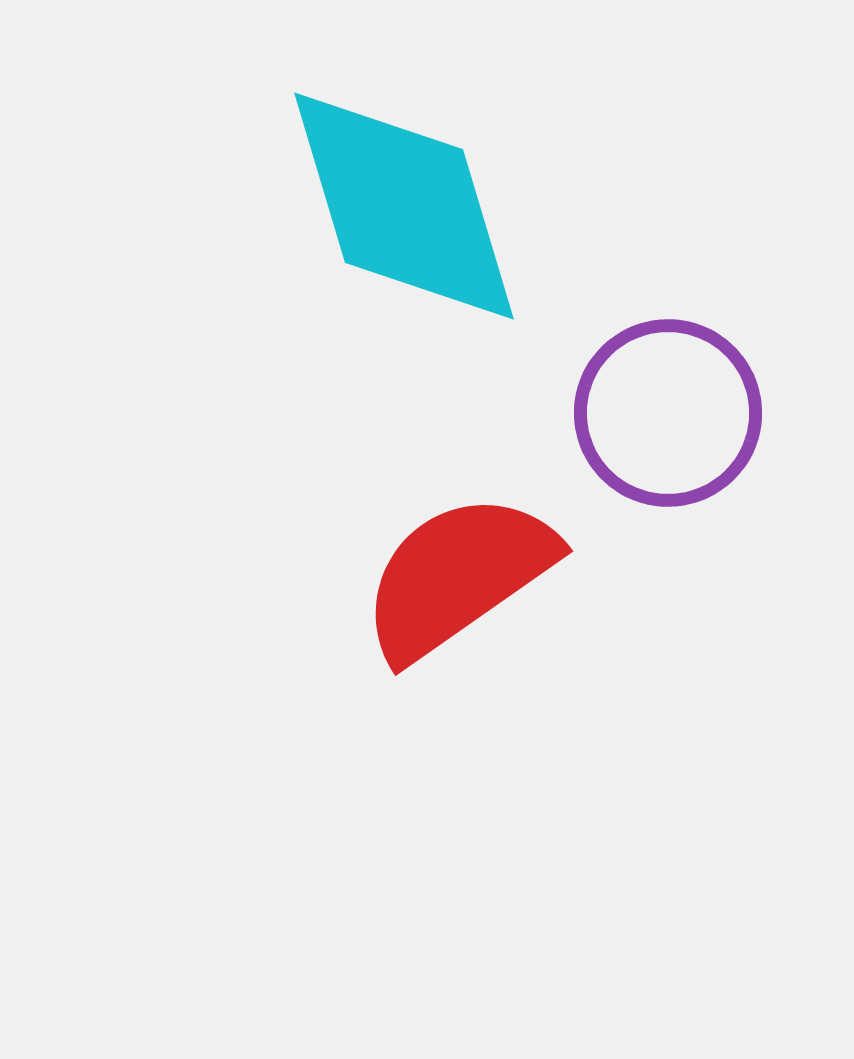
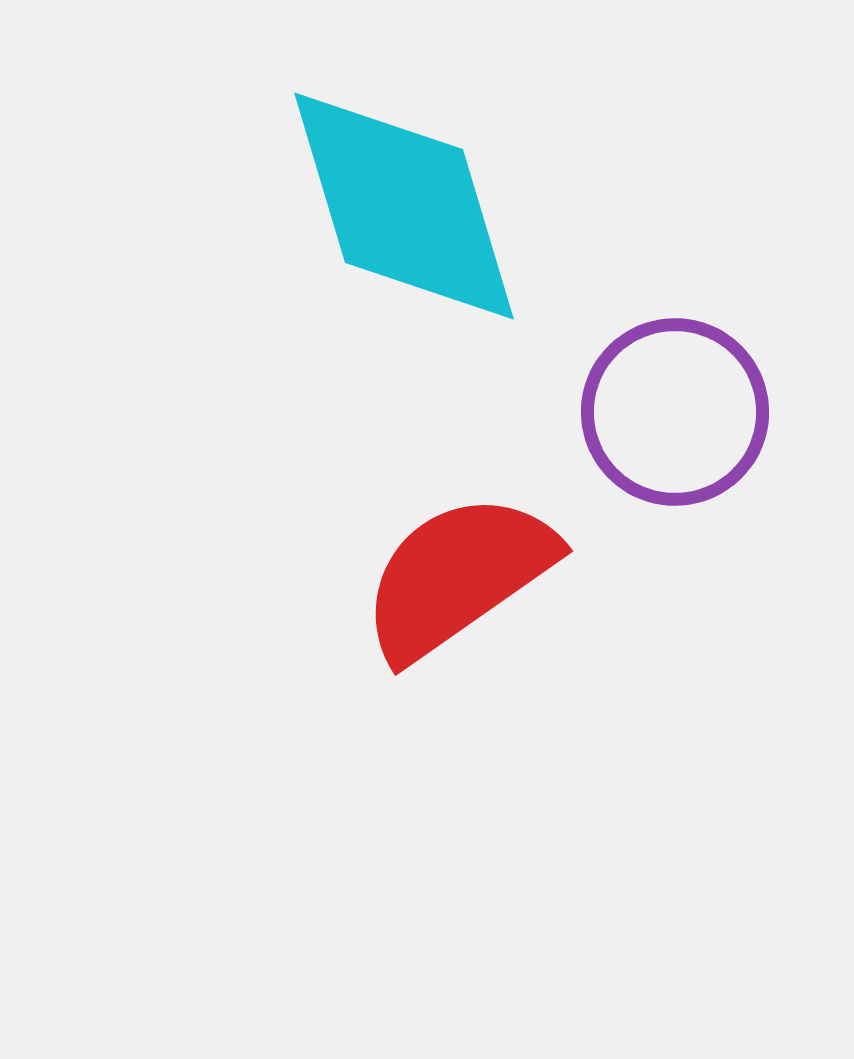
purple circle: moved 7 px right, 1 px up
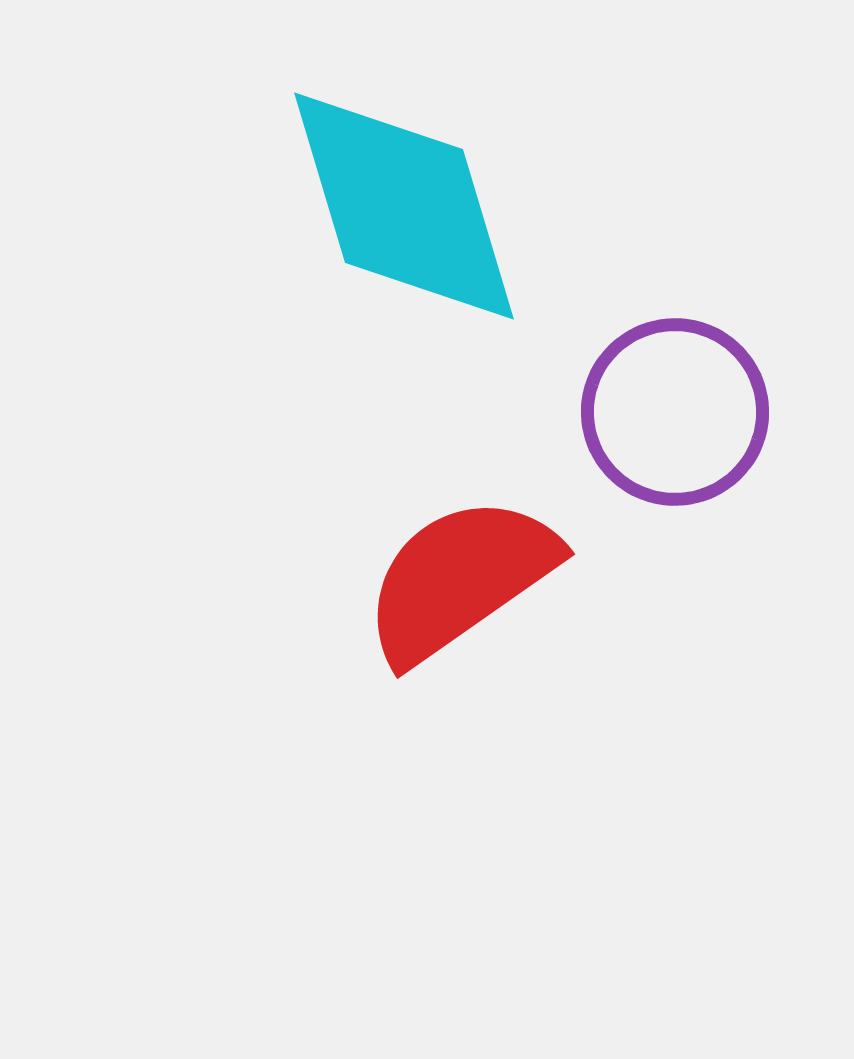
red semicircle: moved 2 px right, 3 px down
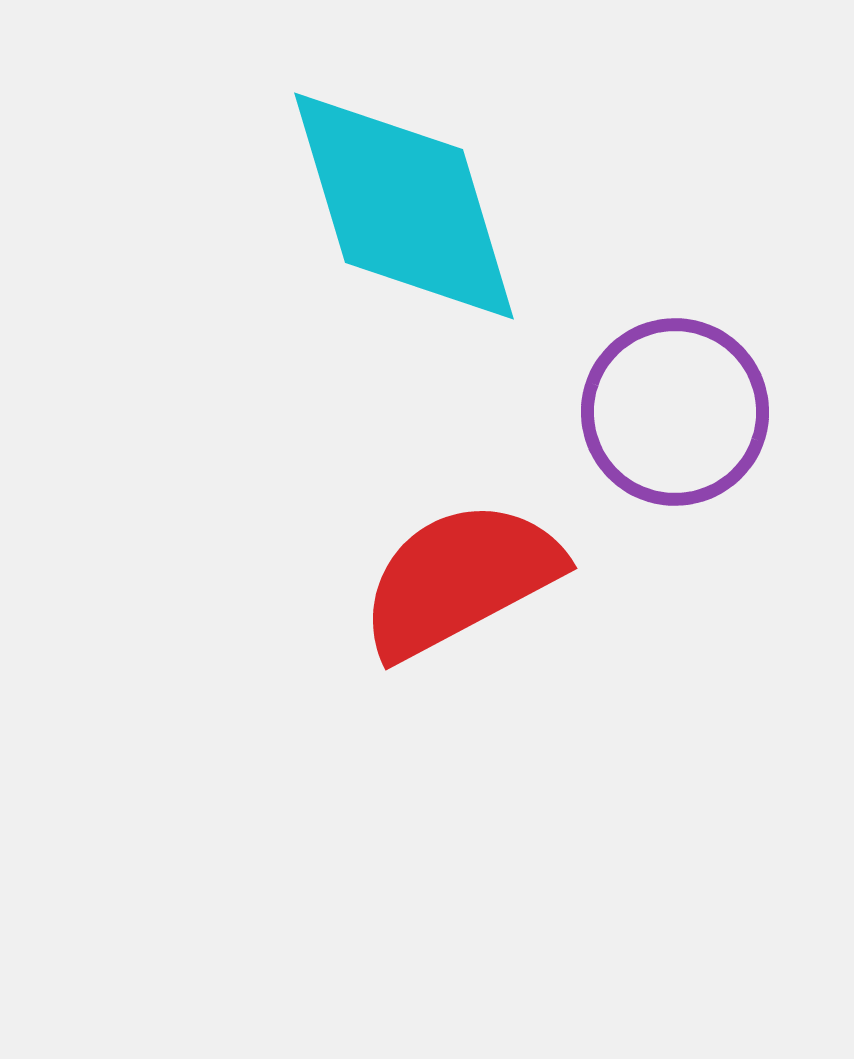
red semicircle: rotated 7 degrees clockwise
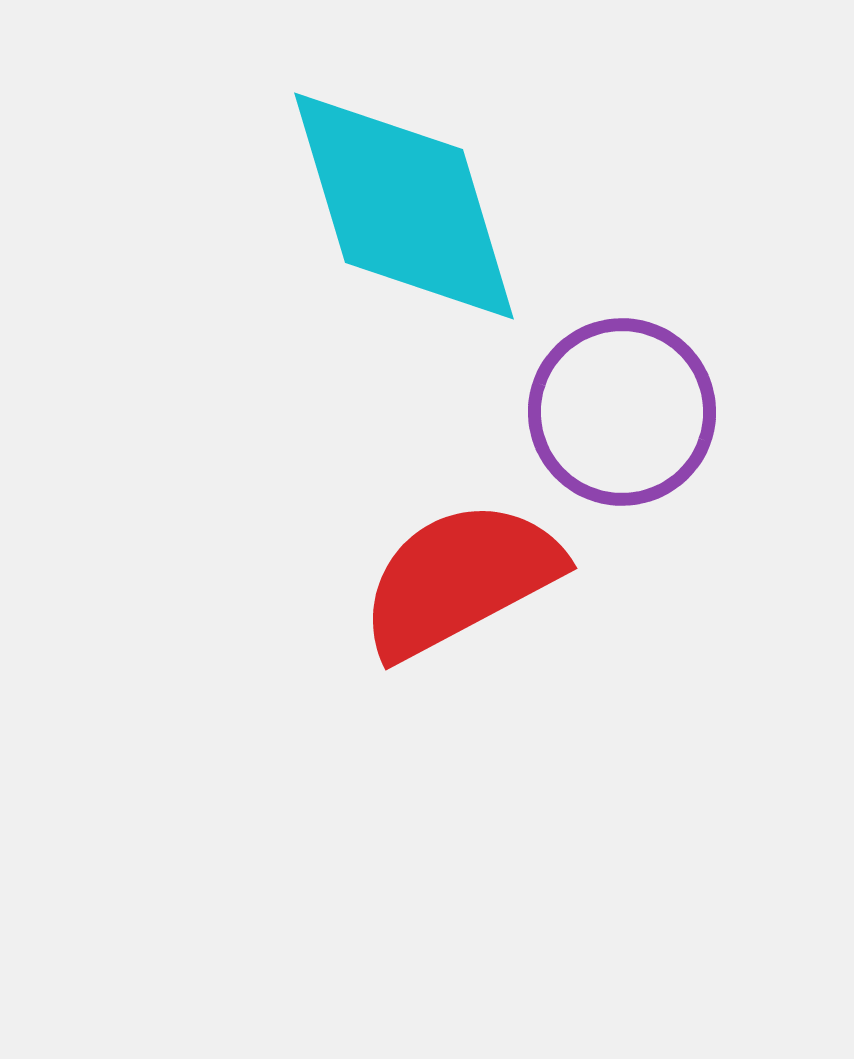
purple circle: moved 53 px left
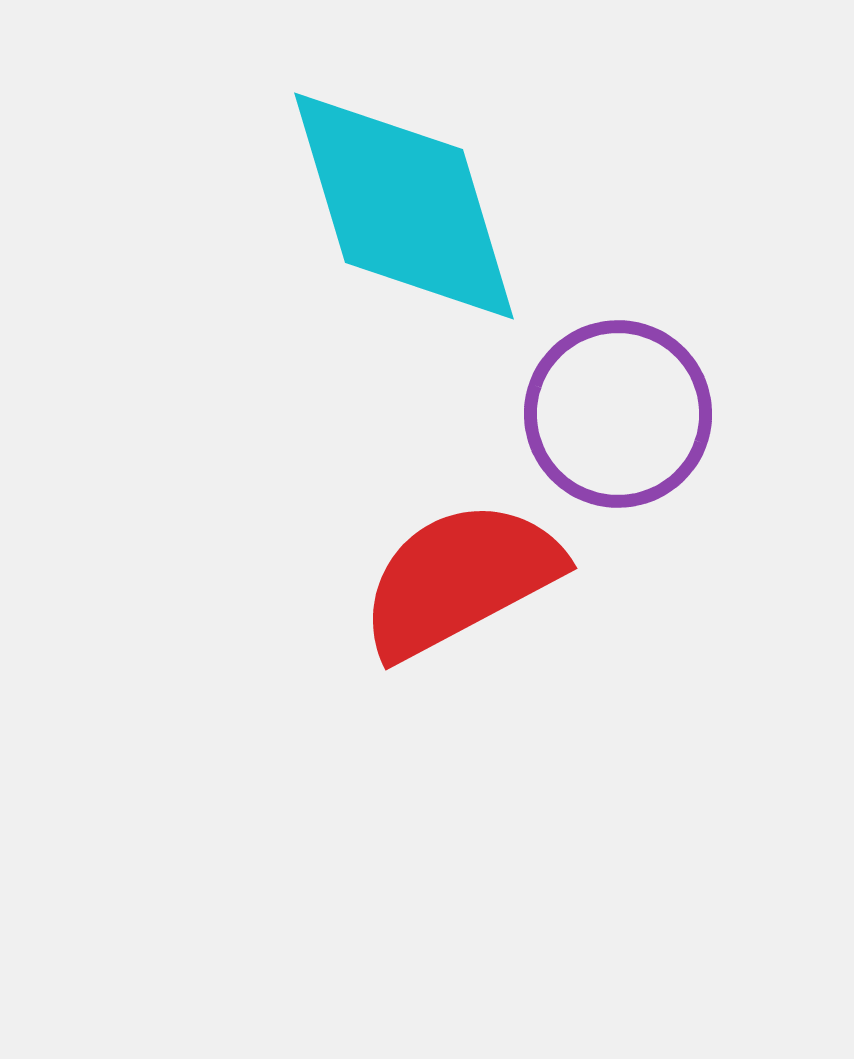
purple circle: moved 4 px left, 2 px down
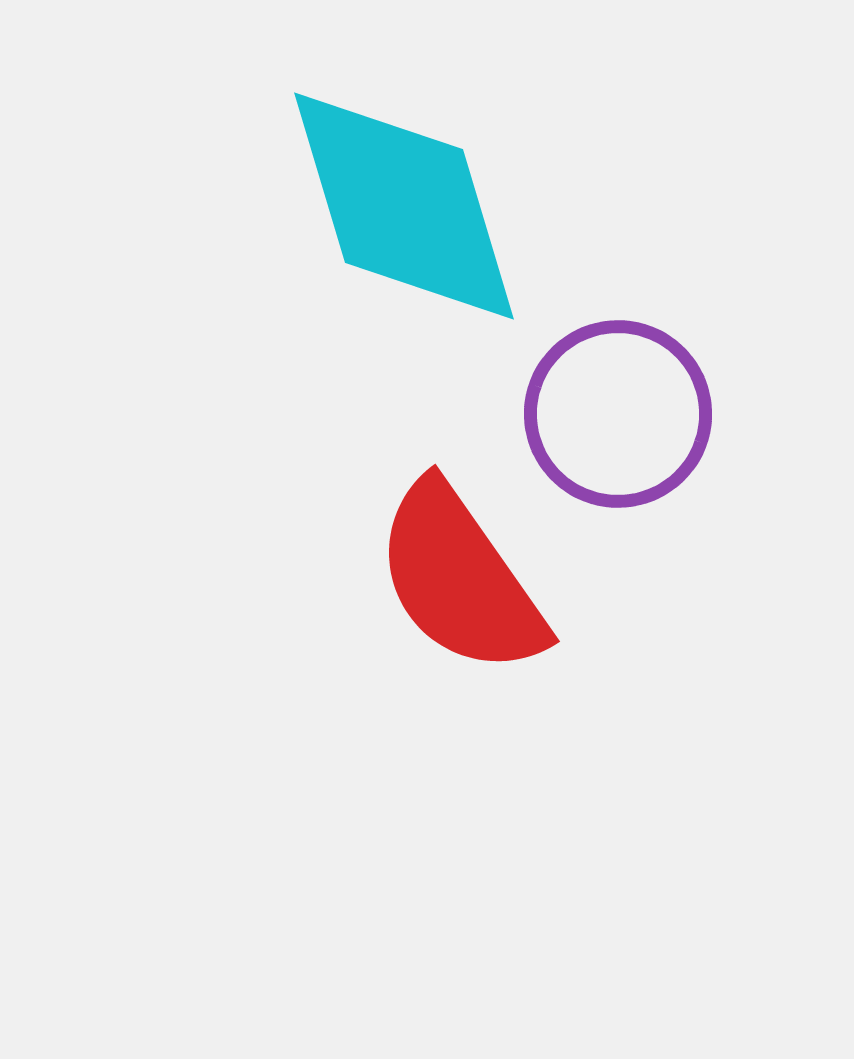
red semicircle: rotated 97 degrees counterclockwise
